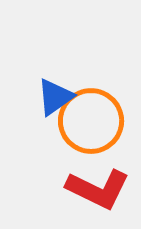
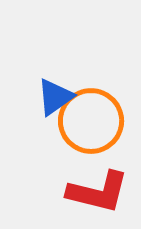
red L-shape: moved 3 px down; rotated 12 degrees counterclockwise
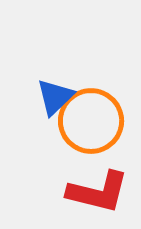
blue triangle: rotated 9 degrees counterclockwise
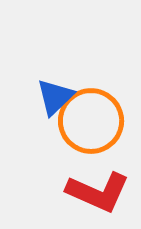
red L-shape: rotated 10 degrees clockwise
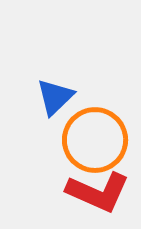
orange circle: moved 4 px right, 19 px down
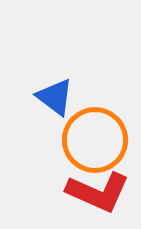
blue triangle: rotated 39 degrees counterclockwise
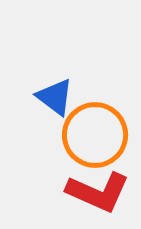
orange circle: moved 5 px up
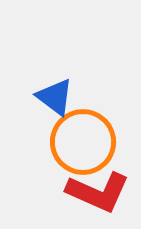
orange circle: moved 12 px left, 7 px down
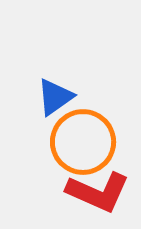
blue triangle: rotated 48 degrees clockwise
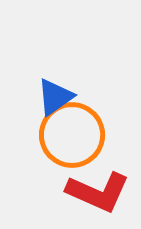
orange circle: moved 11 px left, 7 px up
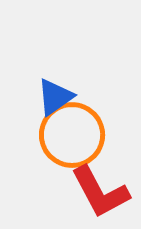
red L-shape: moved 2 px right; rotated 38 degrees clockwise
